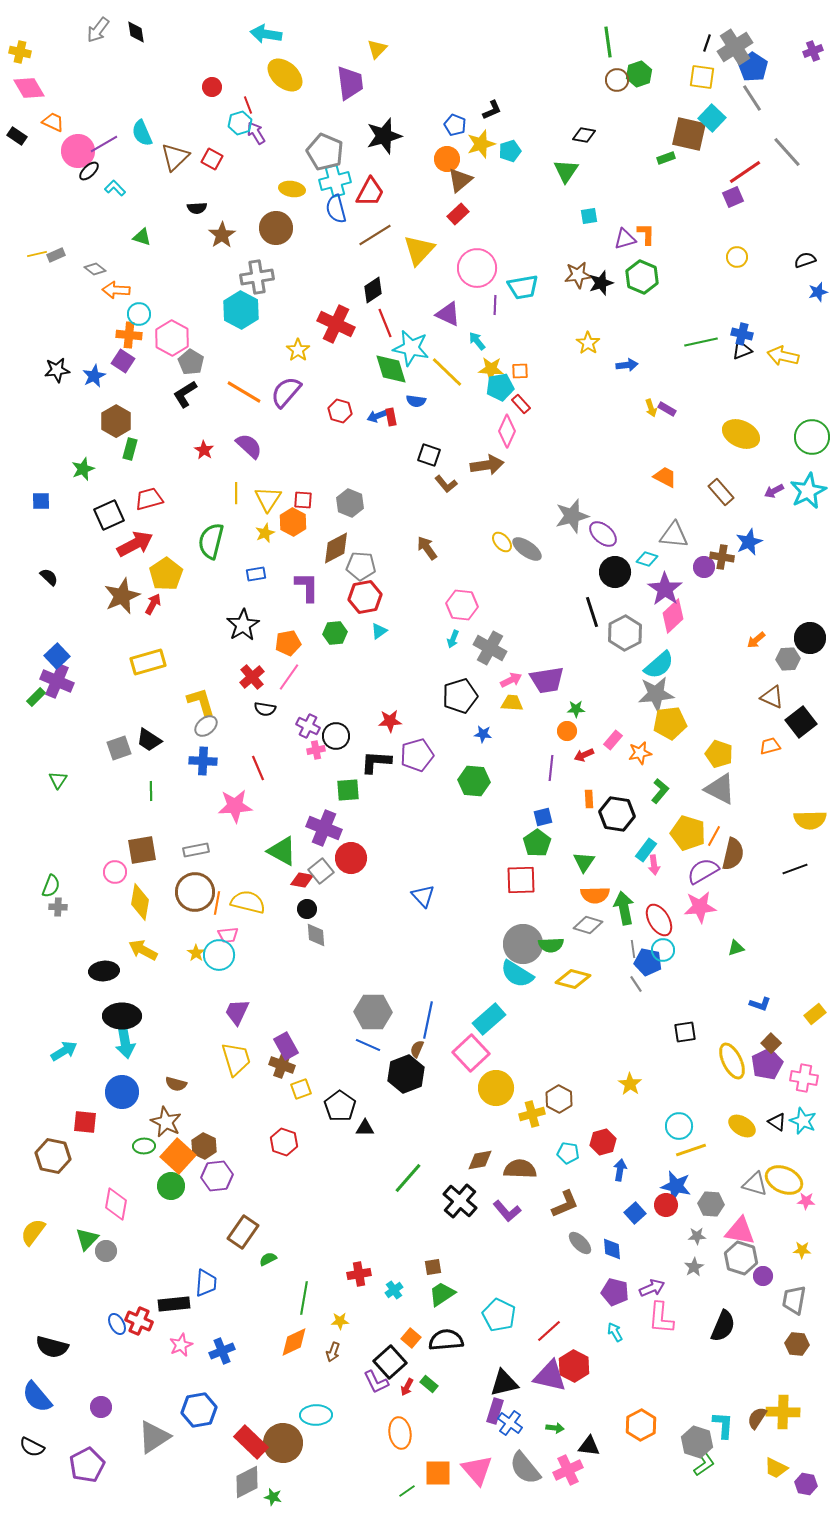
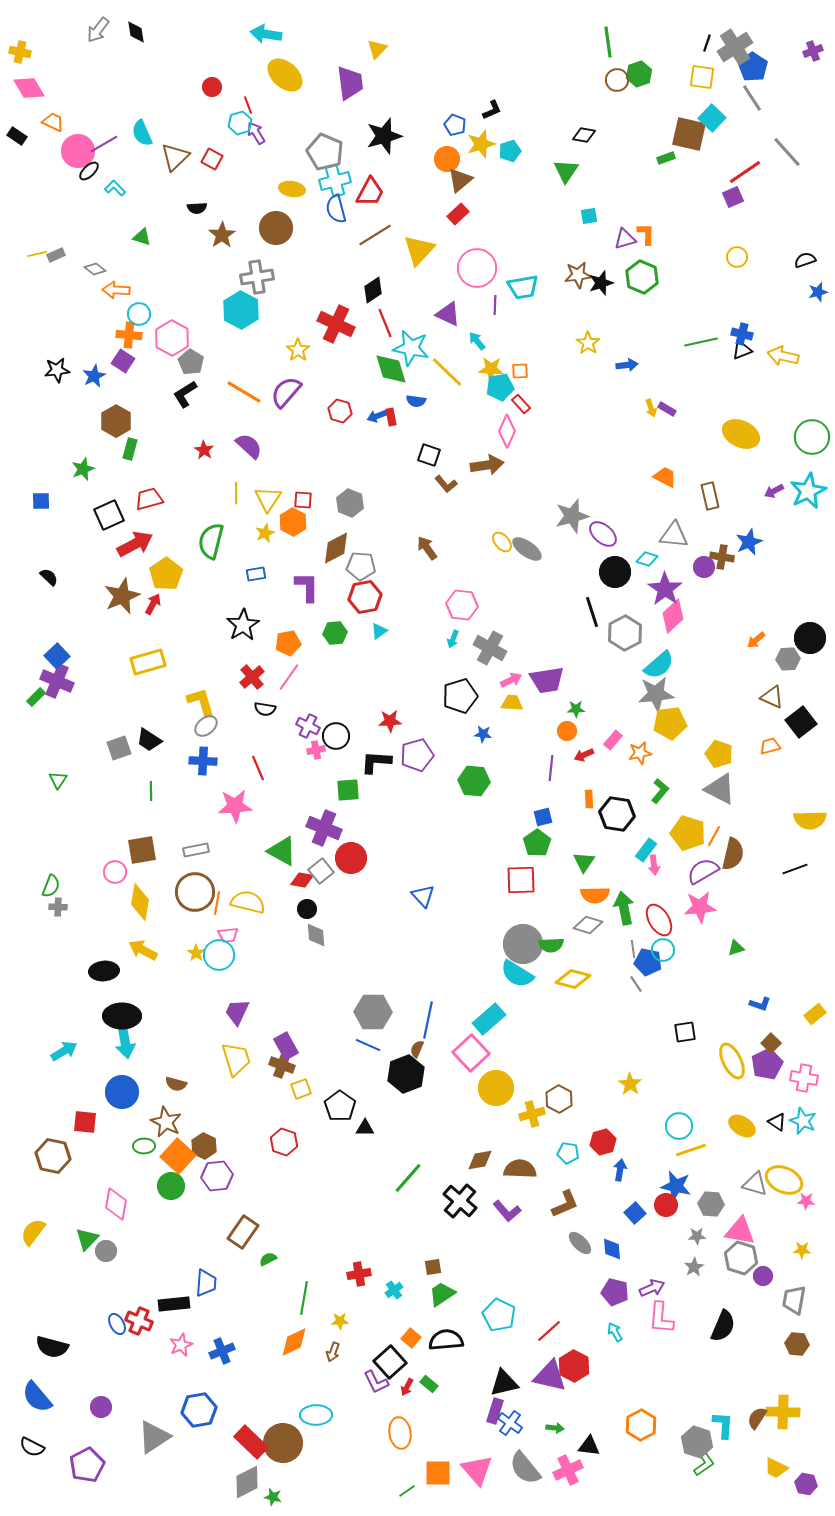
brown rectangle at (721, 492): moved 11 px left, 4 px down; rotated 28 degrees clockwise
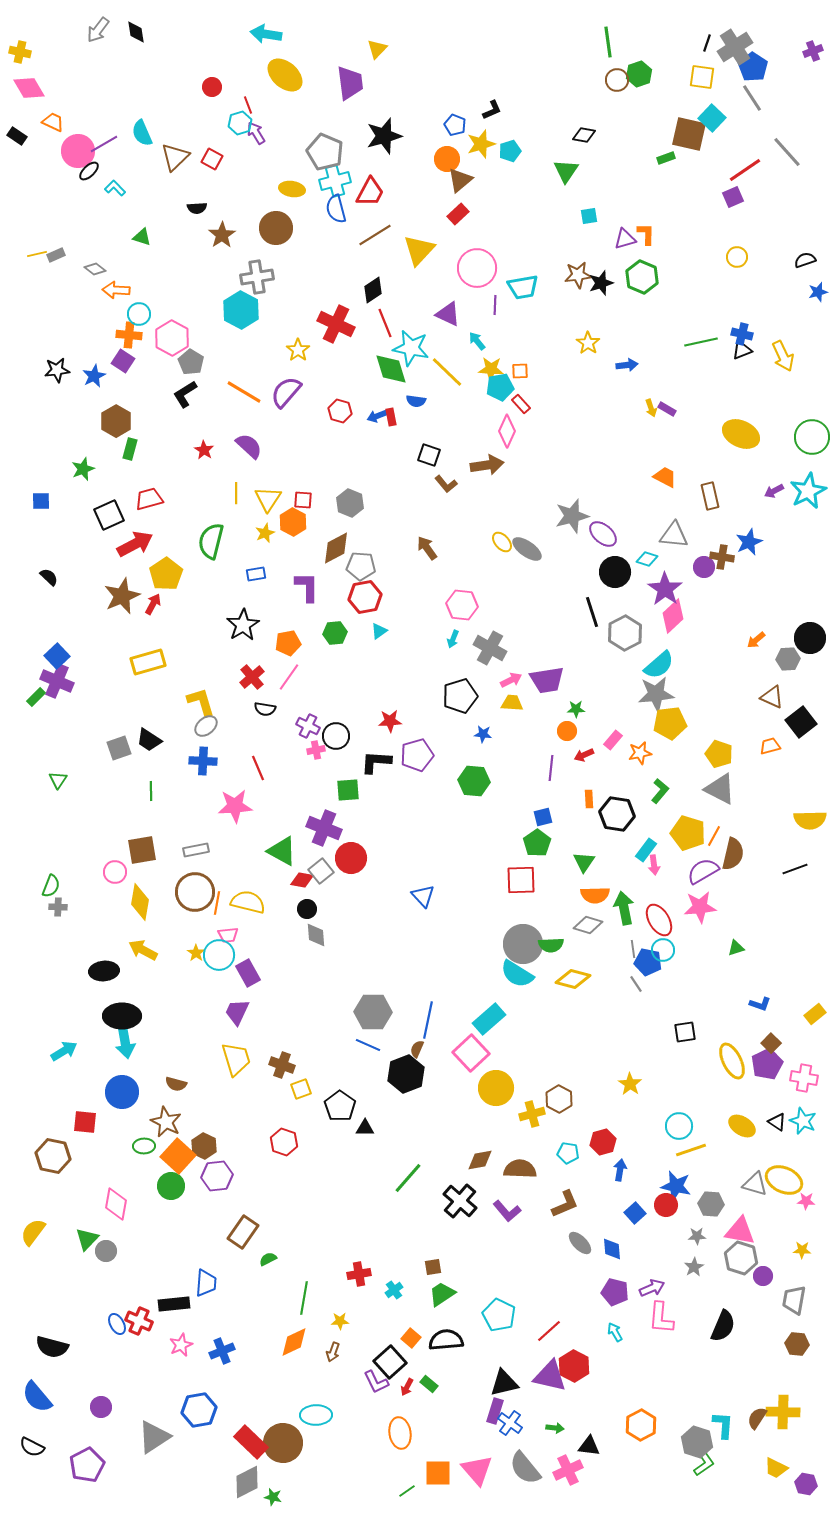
red line at (745, 172): moved 2 px up
yellow arrow at (783, 356): rotated 128 degrees counterclockwise
purple rectangle at (286, 1046): moved 38 px left, 73 px up
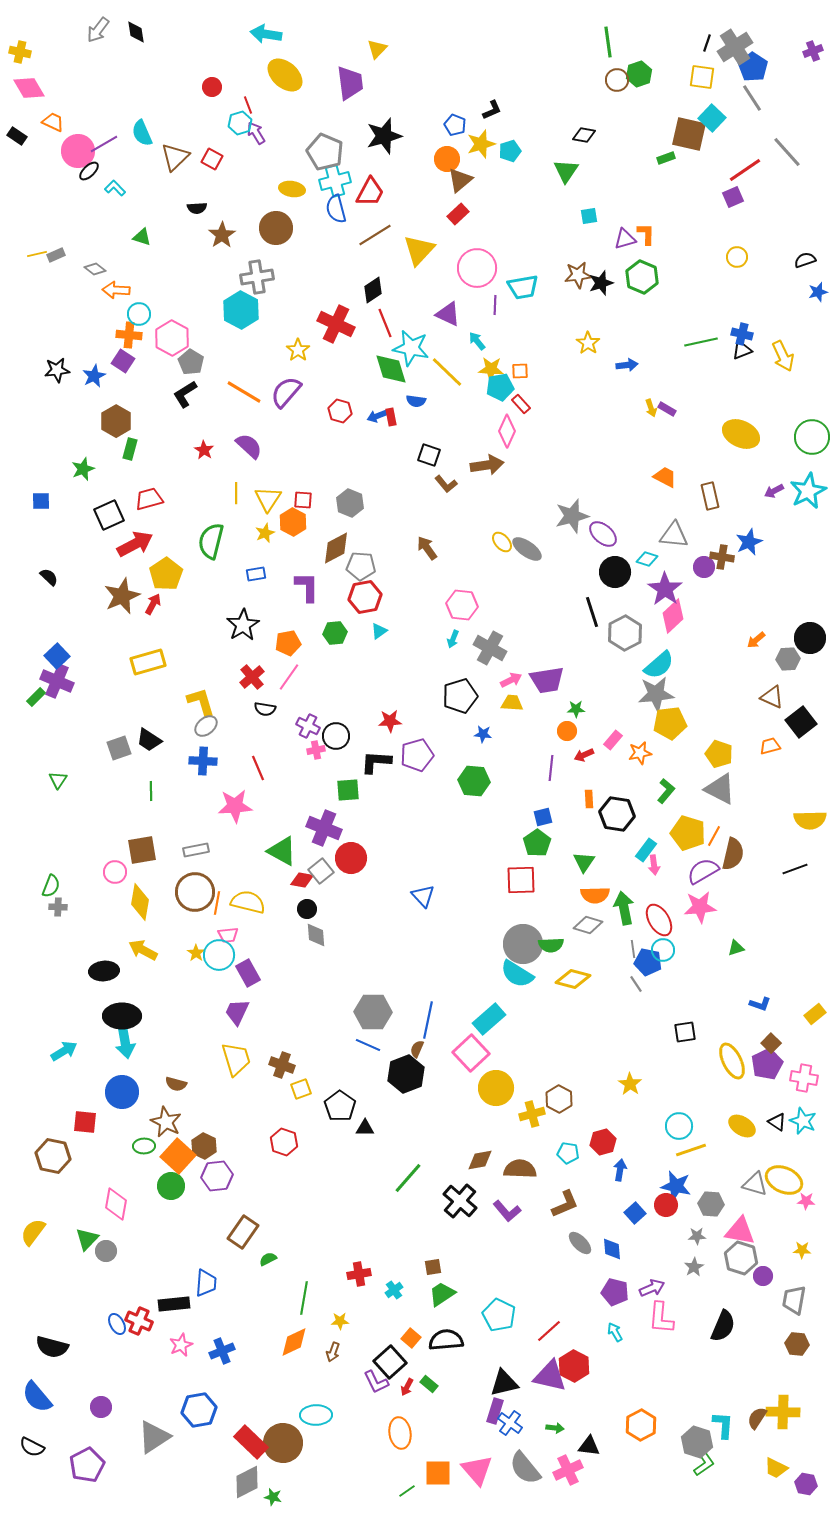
green L-shape at (660, 791): moved 6 px right
